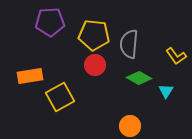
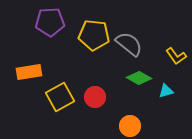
gray semicircle: rotated 124 degrees clockwise
red circle: moved 32 px down
orange rectangle: moved 1 px left, 4 px up
cyan triangle: rotated 42 degrees clockwise
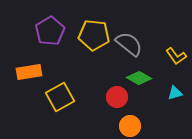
purple pentagon: moved 9 px down; rotated 28 degrees counterclockwise
cyan triangle: moved 9 px right, 2 px down
red circle: moved 22 px right
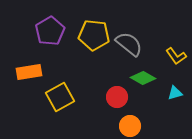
green diamond: moved 4 px right
